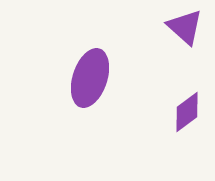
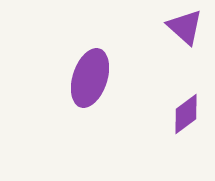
purple diamond: moved 1 px left, 2 px down
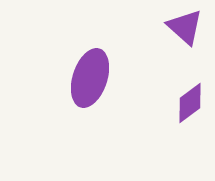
purple diamond: moved 4 px right, 11 px up
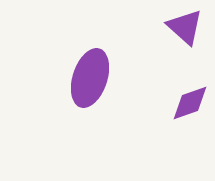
purple diamond: rotated 18 degrees clockwise
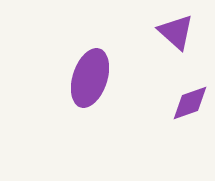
purple triangle: moved 9 px left, 5 px down
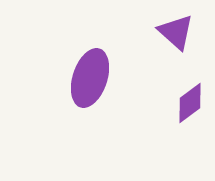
purple diamond: rotated 18 degrees counterclockwise
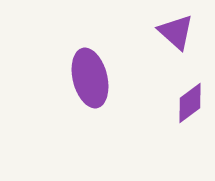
purple ellipse: rotated 32 degrees counterclockwise
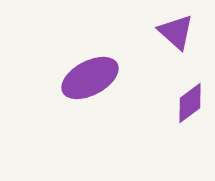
purple ellipse: rotated 76 degrees clockwise
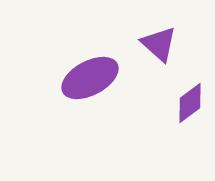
purple triangle: moved 17 px left, 12 px down
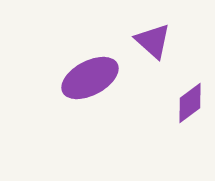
purple triangle: moved 6 px left, 3 px up
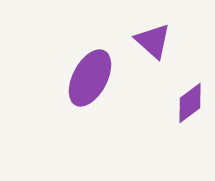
purple ellipse: rotated 34 degrees counterclockwise
